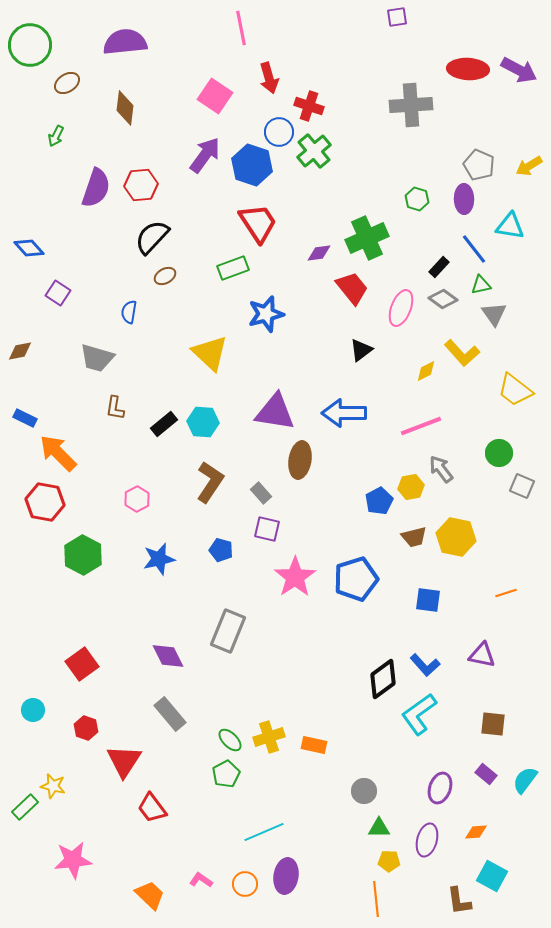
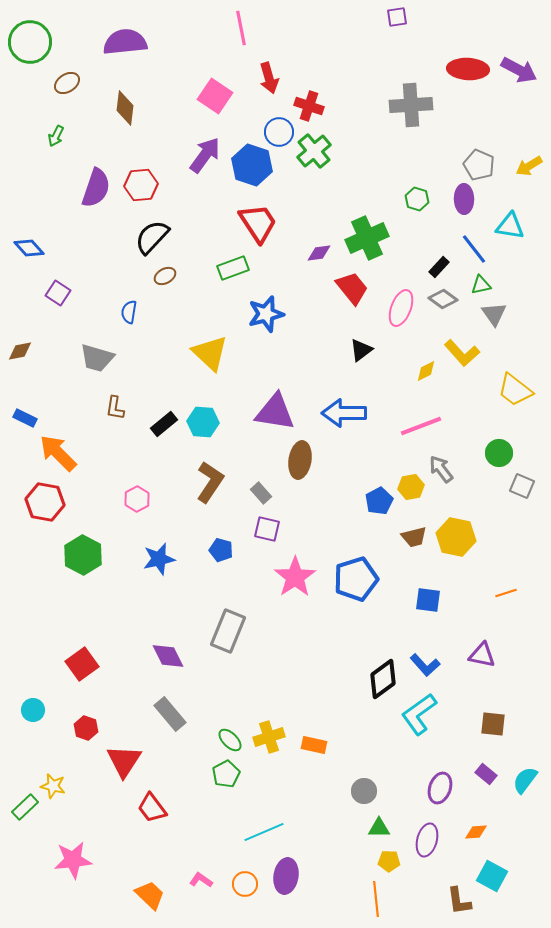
green circle at (30, 45): moved 3 px up
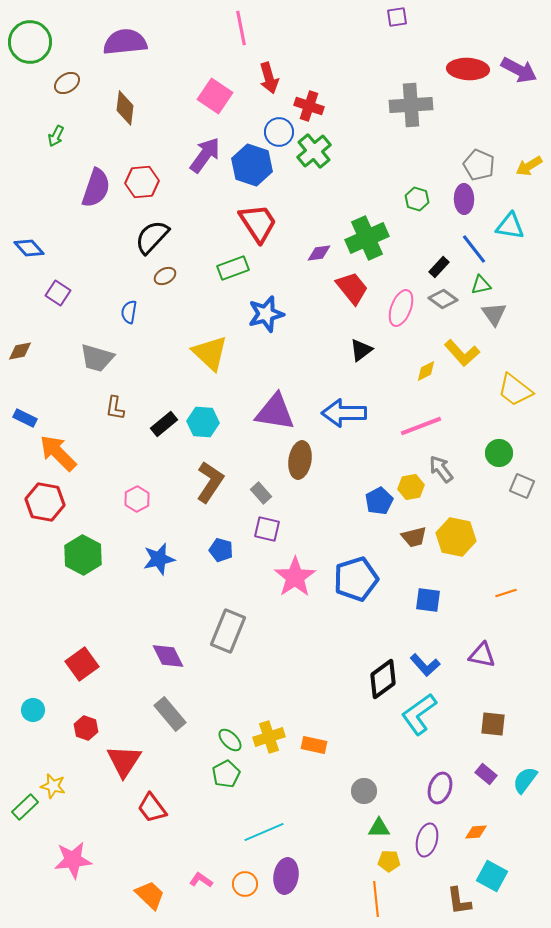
red hexagon at (141, 185): moved 1 px right, 3 px up
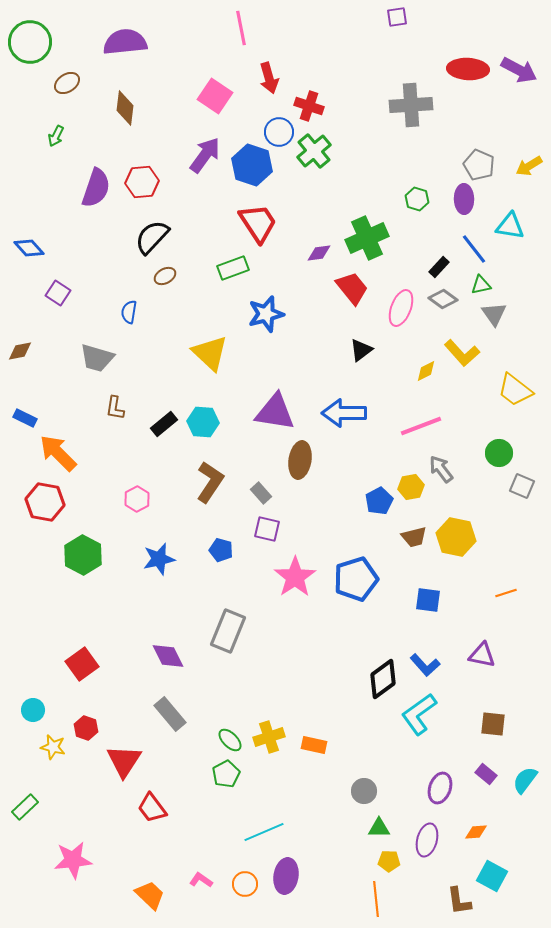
yellow star at (53, 786): moved 39 px up
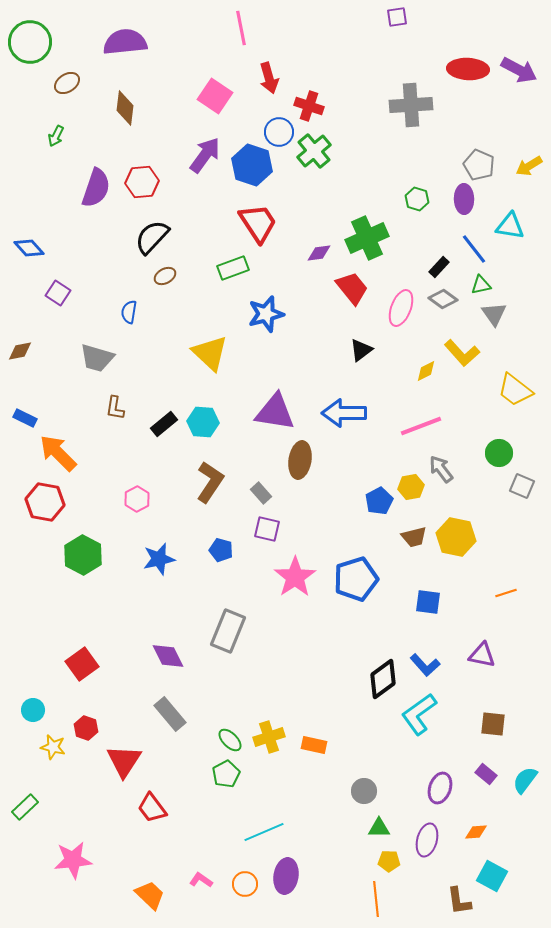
blue square at (428, 600): moved 2 px down
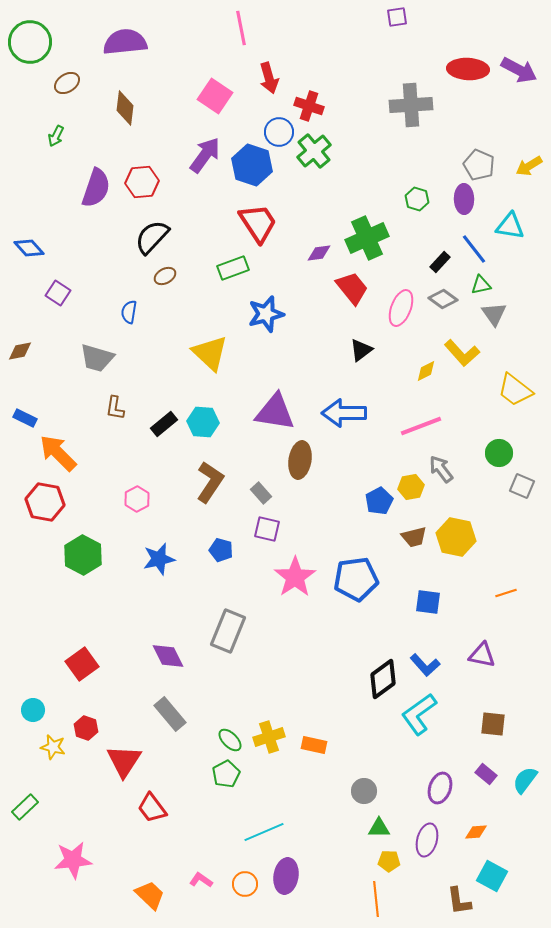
black rectangle at (439, 267): moved 1 px right, 5 px up
blue pentagon at (356, 579): rotated 9 degrees clockwise
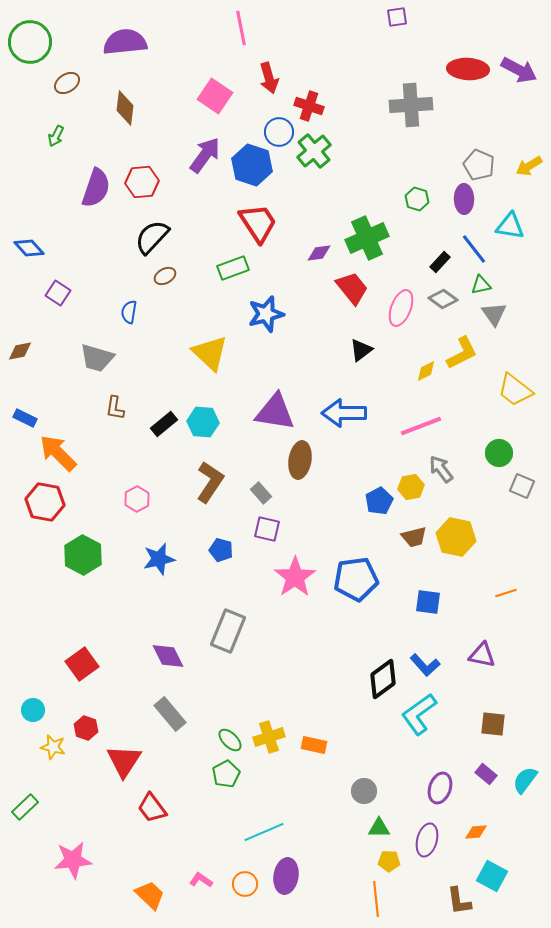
yellow L-shape at (462, 353): rotated 75 degrees counterclockwise
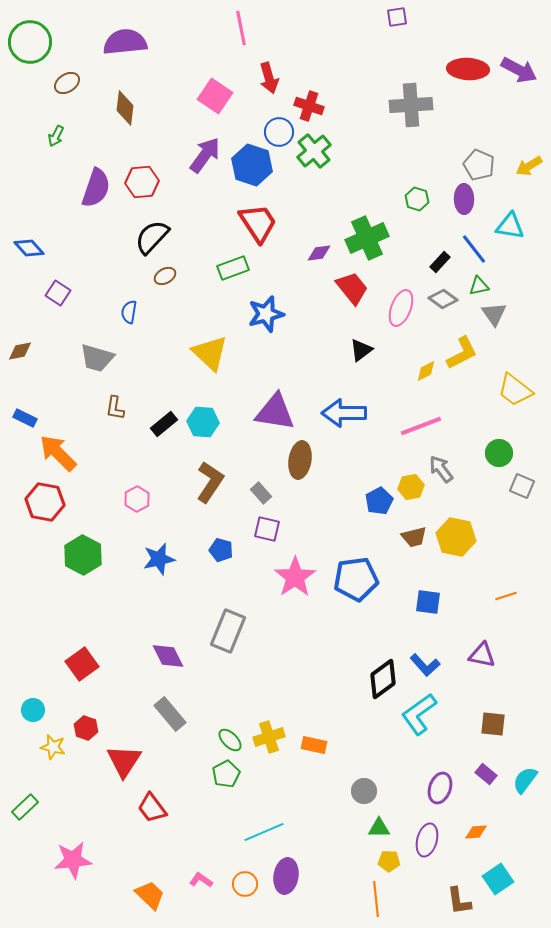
green triangle at (481, 285): moved 2 px left, 1 px down
orange line at (506, 593): moved 3 px down
cyan square at (492, 876): moved 6 px right, 3 px down; rotated 28 degrees clockwise
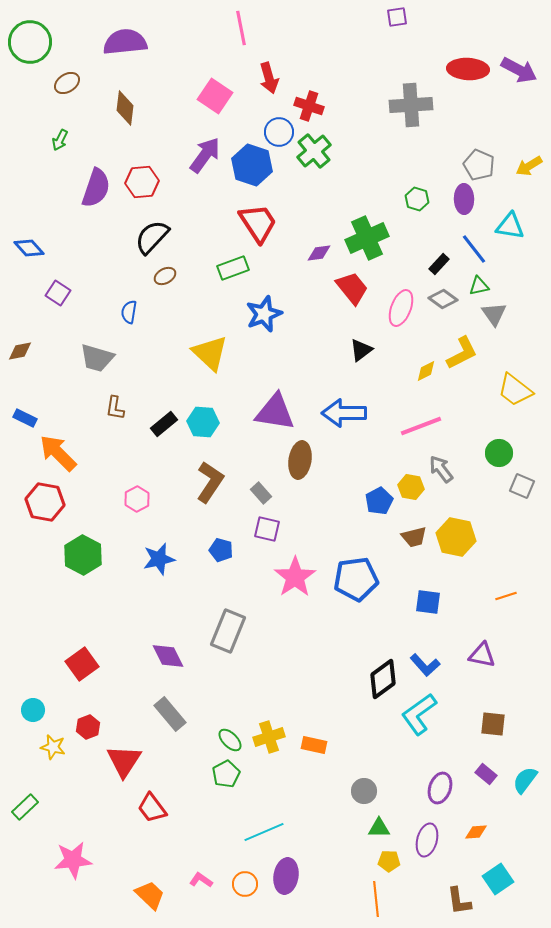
green arrow at (56, 136): moved 4 px right, 4 px down
black rectangle at (440, 262): moved 1 px left, 2 px down
blue star at (266, 314): moved 2 px left; rotated 6 degrees counterclockwise
yellow hexagon at (411, 487): rotated 20 degrees clockwise
red hexagon at (86, 728): moved 2 px right, 1 px up; rotated 20 degrees clockwise
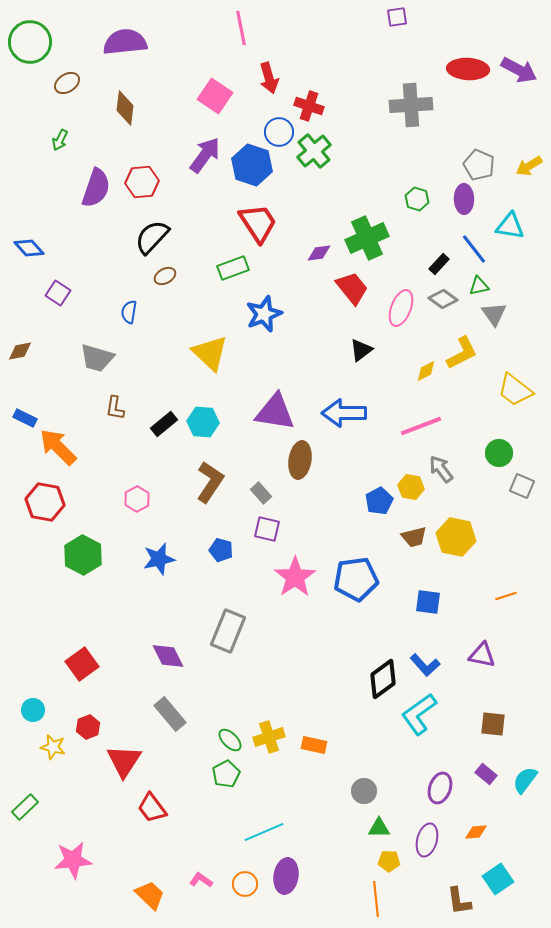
orange arrow at (58, 453): moved 6 px up
